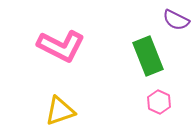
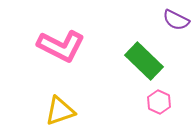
green rectangle: moved 4 px left, 5 px down; rotated 24 degrees counterclockwise
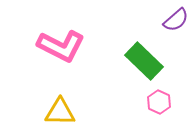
purple semicircle: rotated 68 degrees counterclockwise
yellow triangle: moved 1 px down; rotated 20 degrees clockwise
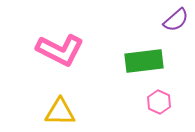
pink L-shape: moved 1 px left, 4 px down
green rectangle: rotated 51 degrees counterclockwise
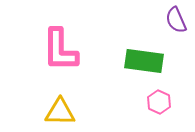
purple semicircle: rotated 108 degrees clockwise
pink L-shape: rotated 63 degrees clockwise
green rectangle: rotated 15 degrees clockwise
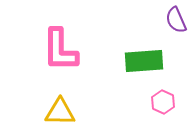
green rectangle: rotated 12 degrees counterclockwise
pink hexagon: moved 4 px right
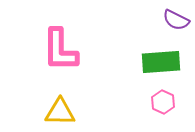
purple semicircle: rotated 40 degrees counterclockwise
green rectangle: moved 17 px right, 1 px down
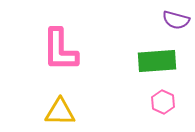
purple semicircle: rotated 12 degrees counterclockwise
green rectangle: moved 4 px left, 1 px up
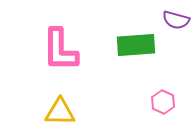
green rectangle: moved 21 px left, 16 px up
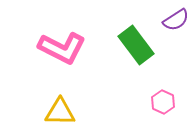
purple semicircle: rotated 48 degrees counterclockwise
green rectangle: rotated 57 degrees clockwise
pink L-shape: moved 2 px right, 2 px up; rotated 63 degrees counterclockwise
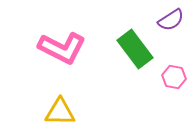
purple semicircle: moved 5 px left
green rectangle: moved 1 px left, 4 px down
pink hexagon: moved 11 px right, 25 px up; rotated 15 degrees counterclockwise
